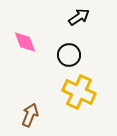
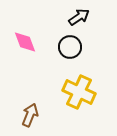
black circle: moved 1 px right, 8 px up
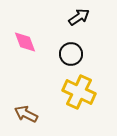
black circle: moved 1 px right, 7 px down
brown arrow: moved 4 px left, 1 px up; rotated 85 degrees counterclockwise
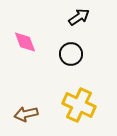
yellow cross: moved 13 px down
brown arrow: rotated 40 degrees counterclockwise
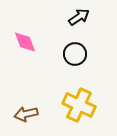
black circle: moved 4 px right
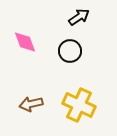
black circle: moved 5 px left, 3 px up
brown arrow: moved 5 px right, 10 px up
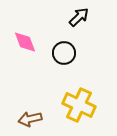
black arrow: rotated 10 degrees counterclockwise
black circle: moved 6 px left, 2 px down
brown arrow: moved 1 px left, 15 px down
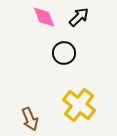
pink diamond: moved 19 px right, 25 px up
yellow cross: rotated 12 degrees clockwise
brown arrow: rotated 100 degrees counterclockwise
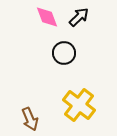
pink diamond: moved 3 px right
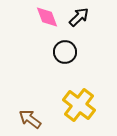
black circle: moved 1 px right, 1 px up
brown arrow: rotated 150 degrees clockwise
